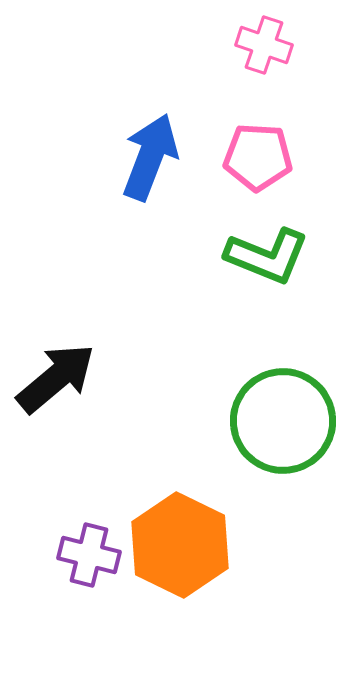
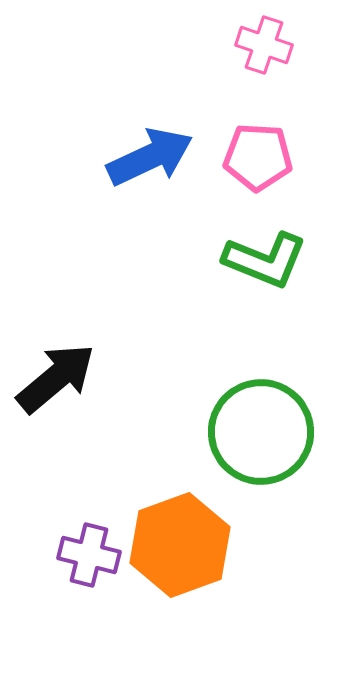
blue arrow: rotated 44 degrees clockwise
green L-shape: moved 2 px left, 4 px down
green circle: moved 22 px left, 11 px down
orange hexagon: rotated 14 degrees clockwise
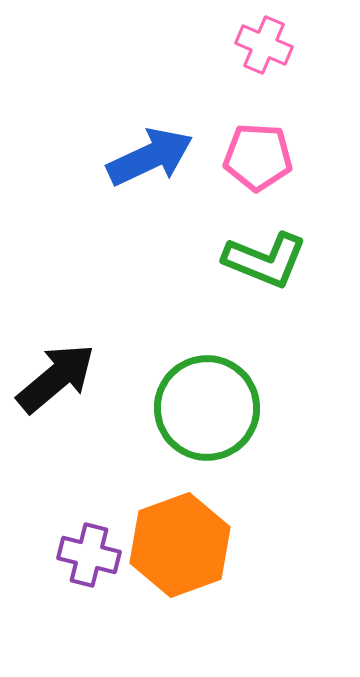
pink cross: rotated 4 degrees clockwise
green circle: moved 54 px left, 24 px up
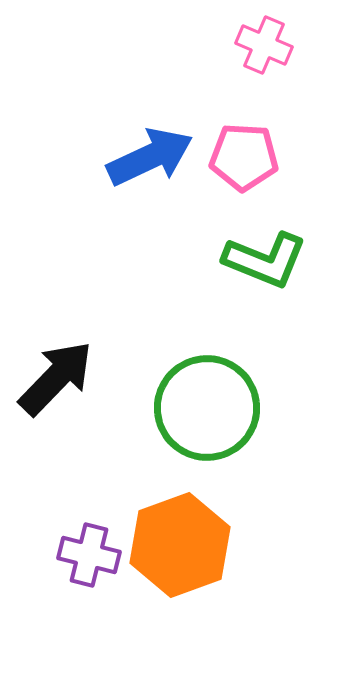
pink pentagon: moved 14 px left
black arrow: rotated 6 degrees counterclockwise
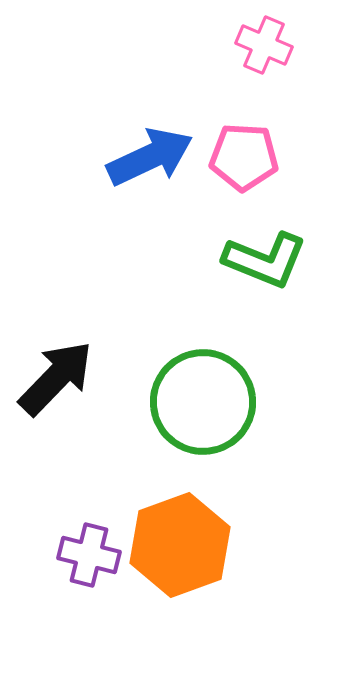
green circle: moved 4 px left, 6 px up
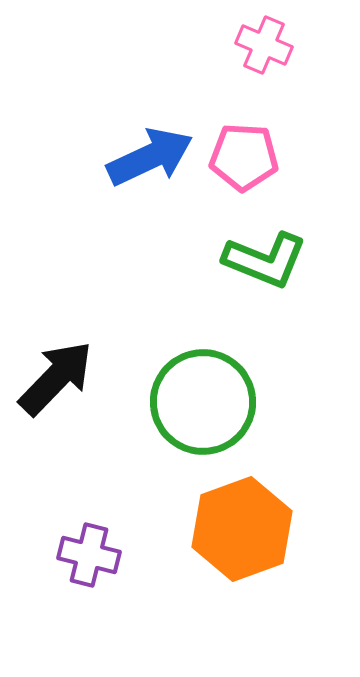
orange hexagon: moved 62 px right, 16 px up
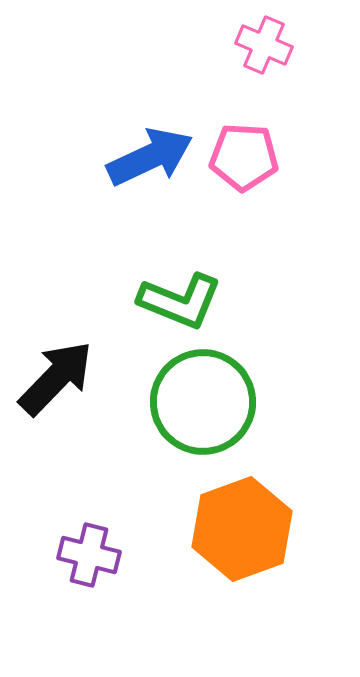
green L-shape: moved 85 px left, 41 px down
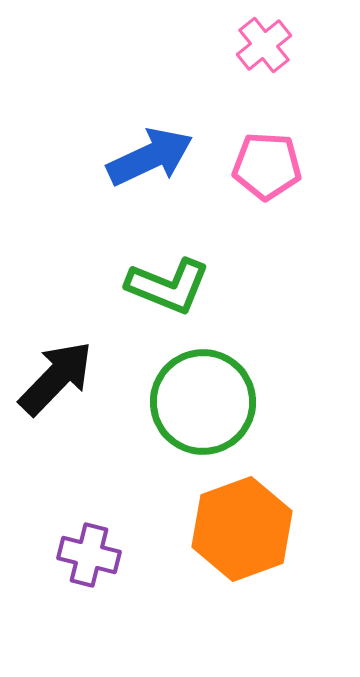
pink cross: rotated 28 degrees clockwise
pink pentagon: moved 23 px right, 9 px down
green L-shape: moved 12 px left, 15 px up
